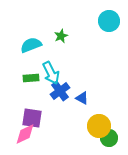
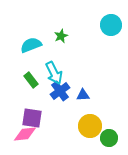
cyan circle: moved 2 px right, 4 px down
cyan arrow: moved 3 px right
green rectangle: moved 2 px down; rotated 56 degrees clockwise
blue triangle: moved 1 px right, 3 px up; rotated 32 degrees counterclockwise
yellow circle: moved 9 px left
pink diamond: rotated 20 degrees clockwise
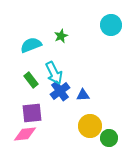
purple square: moved 5 px up; rotated 15 degrees counterclockwise
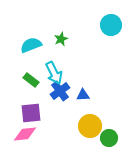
green star: moved 3 px down
green rectangle: rotated 14 degrees counterclockwise
purple square: moved 1 px left
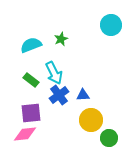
blue cross: moved 1 px left, 4 px down
yellow circle: moved 1 px right, 6 px up
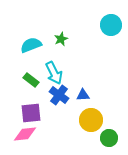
blue cross: rotated 18 degrees counterclockwise
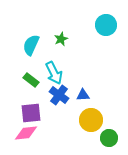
cyan circle: moved 5 px left
cyan semicircle: rotated 45 degrees counterclockwise
pink diamond: moved 1 px right, 1 px up
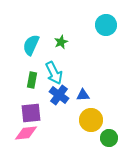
green star: moved 3 px down
green rectangle: moved 1 px right; rotated 63 degrees clockwise
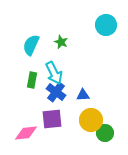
green star: rotated 24 degrees counterclockwise
blue cross: moved 3 px left, 3 px up
purple square: moved 21 px right, 6 px down
green circle: moved 4 px left, 5 px up
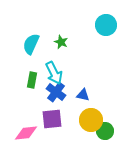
cyan semicircle: moved 1 px up
blue triangle: rotated 16 degrees clockwise
green circle: moved 2 px up
